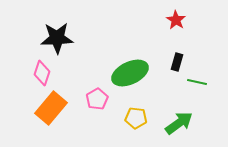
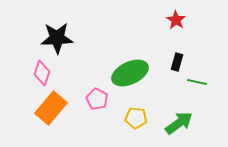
pink pentagon: rotated 15 degrees counterclockwise
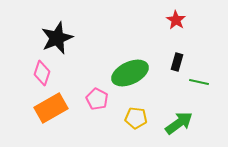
black star: rotated 20 degrees counterclockwise
green line: moved 2 px right
orange rectangle: rotated 20 degrees clockwise
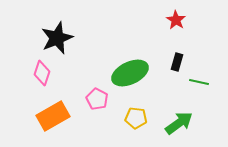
orange rectangle: moved 2 px right, 8 px down
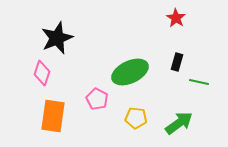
red star: moved 2 px up
green ellipse: moved 1 px up
orange rectangle: rotated 52 degrees counterclockwise
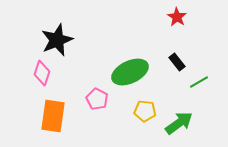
red star: moved 1 px right, 1 px up
black star: moved 2 px down
black rectangle: rotated 54 degrees counterclockwise
green line: rotated 42 degrees counterclockwise
yellow pentagon: moved 9 px right, 7 px up
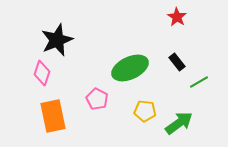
green ellipse: moved 4 px up
orange rectangle: rotated 20 degrees counterclockwise
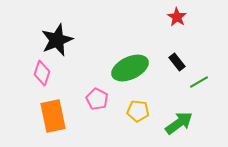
yellow pentagon: moved 7 px left
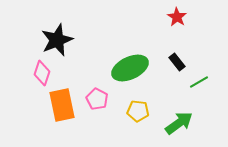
orange rectangle: moved 9 px right, 11 px up
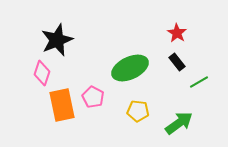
red star: moved 16 px down
pink pentagon: moved 4 px left, 2 px up
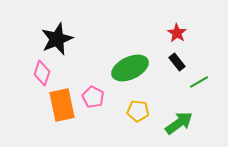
black star: moved 1 px up
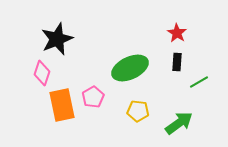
black rectangle: rotated 42 degrees clockwise
pink pentagon: rotated 15 degrees clockwise
